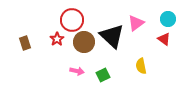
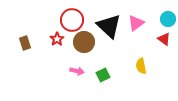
black triangle: moved 3 px left, 10 px up
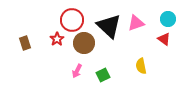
pink triangle: rotated 18 degrees clockwise
brown circle: moved 1 px down
pink arrow: rotated 104 degrees clockwise
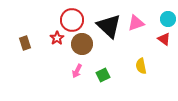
red star: moved 1 px up
brown circle: moved 2 px left, 1 px down
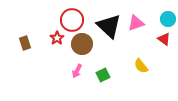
yellow semicircle: rotated 28 degrees counterclockwise
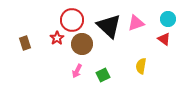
yellow semicircle: rotated 49 degrees clockwise
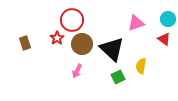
black triangle: moved 3 px right, 23 px down
green square: moved 15 px right, 2 px down
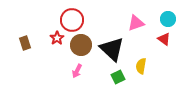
brown circle: moved 1 px left, 1 px down
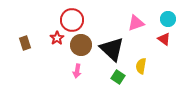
pink arrow: rotated 16 degrees counterclockwise
green square: rotated 32 degrees counterclockwise
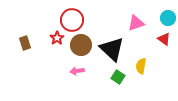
cyan circle: moved 1 px up
pink arrow: rotated 72 degrees clockwise
